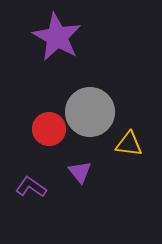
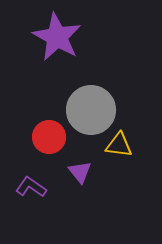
gray circle: moved 1 px right, 2 px up
red circle: moved 8 px down
yellow triangle: moved 10 px left, 1 px down
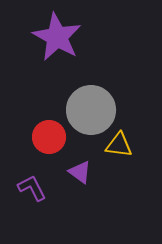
purple triangle: rotated 15 degrees counterclockwise
purple L-shape: moved 1 px right, 1 px down; rotated 28 degrees clockwise
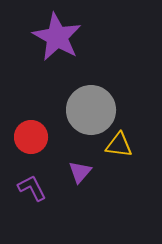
red circle: moved 18 px left
purple triangle: rotated 35 degrees clockwise
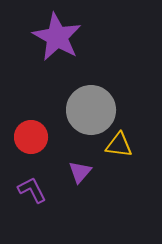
purple L-shape: moved 2 px down
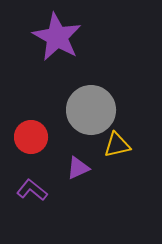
yellow triangle: moved 2 px left; rotated 20 degrees counterclockwise
purple triangle: moved 2 px left, 4 px up; rotated 25 degrees clockwise
purple L-shape: rotated 24 degrees counterclockwise
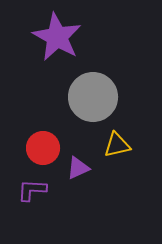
gray circle: moved 2 px right, 13 px up
red circle: moved 12 px right, 11 px down
purple L-shape: rotated 36 degrees counterclockwise
